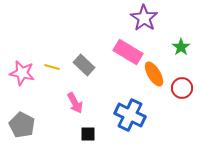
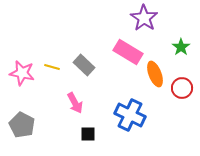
orange ellipse: moved 1 px right; rotated 10 degrees clockwise
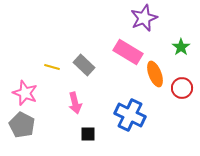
purple star: rotated 16 degrees clockwise
pink star: moved 3 px right, 20 px down; rotated 10 degrees clockwise
pink arrow: rotated 15 degrees clockwise
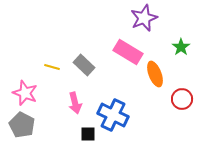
red circle: moved 11 px down
blue cross: moved 17 px left
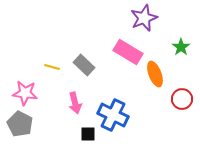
pink star: rotated 15 degrees counterclockwise
gray pentagon: moved 2 px left, 1 px up
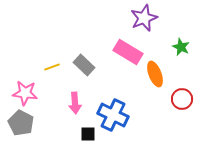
green star: rotated 12 degrees counterclockwise
yellow line: rotated 35 degrees counterclockwise
pink arrow: rotated 10 degrees clockwise
gray pentagon: moved 1 px right, 1 px up
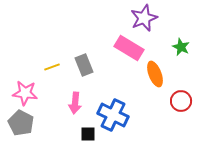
pink rectangle: moved 1 px right, 4 px up
gray rectangle: rotated 25 degrees clockwise
red circle: moved 1 px left, 2 px down
pink arrow: rotated 10 degrees clockwise
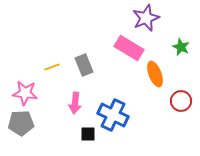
purple star: moved 2 px right
gray pentagon: rotated 30 degrees counterclockwise
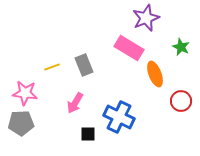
pink arrow: rotated 25 degrees clockwise
blue cross: moved 6 px right, 2 px down
